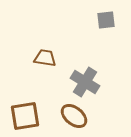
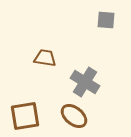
gray square: rotated 12 degrees clockwise
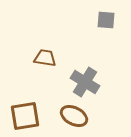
brown ellipse: rotated 12 degrees counterclockwise
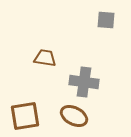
gray cross: moved 1 px left; rotated 24 degrees counterclockwise
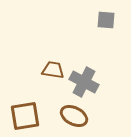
brown trapezoid: moved 8 px right, 12 px down
gray cross: rotated 20 degrees clockwise
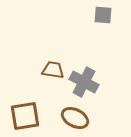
gray square: moved 3 px left, 5 px up
brown ellipse: moved 1 px right, 2 px down
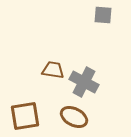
brown ellipse: moved 1 px left, 1 px up
